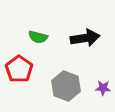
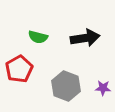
red pentagon: rotated 8 degrees clockwise
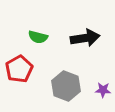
purple star: moved 2 px down
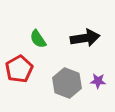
green semicircle: moved 2 px down; rotated 42 degrees clockwise
gray hexagon: moved 1 px right, 3 px up
purple star: moved 5 px left, 9 px up
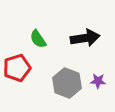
red pentagon: moved 2 px left, 1 px up; rotated 12 degrees clockwise
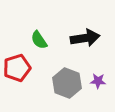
green semicircle: moved 1 px right, 1 px down
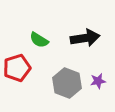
green semicircle: rotated 24 degrees counterclockwise
purple star: rotated 14 degrees counterclockwise
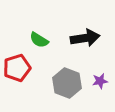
purple star: moved 2 px right
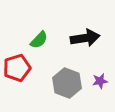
green semicircle: rotated 78 degrees counterclockwise
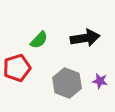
purple star: rotated 21 degrees clockwise
